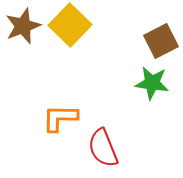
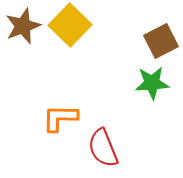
green star: rotated 12 degrees counterclockwise
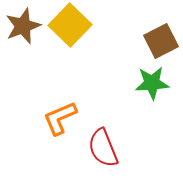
orange L-shape: rotated 24 degrees counterclockwise
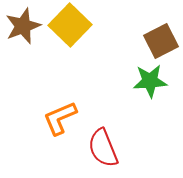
green star: moved 2 px left, 2 px up
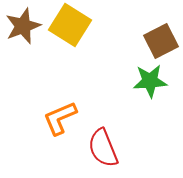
yellow square: rotated 12 degrees counterclockwise
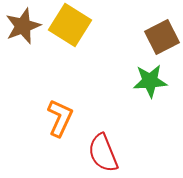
brown square: moved 1 px right, 4 px up
orange L-shape: rotated 138 degrees clockwise
red semicircle: moved 5 px down
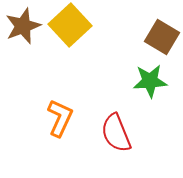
yellow square: rotated 15 degrees clockwise
brown square: rotated 32 degrees counterclockwise
red semicircle: moved 13 px right, 20 px up
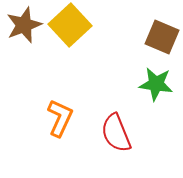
brown star: moved 1 px right, 1 px up
brown square: rotated 8 degrees counterclockwise
green star: moved 6 px right, 3 px down; rotated 12 degrees clockwise
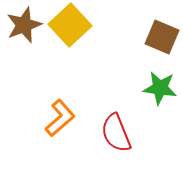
green star: moved 4 px right, 4 px down
orange L-shape: rotated 24 degrees clockwise
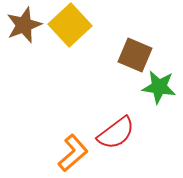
brown square: moved 27 px left, 18 px down
green star: moved 1 px left, 1 px up
orange L-shape: moved 13 px right, 35 px down
red semicircle: rotated 105 degrees counterclockwise
